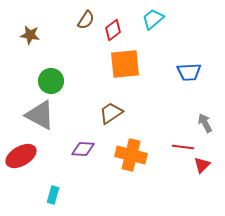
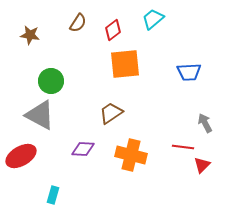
brown semicircle: moved 8 px left, 3 px down
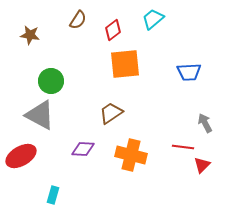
brown semicircle: moved 3 px up
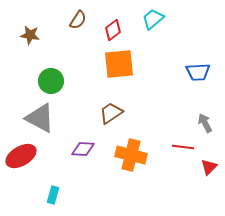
orange square: moved 6 px left
blue trapezoid: moved 9 px right
gray triangle: moved 3 px down
red triangle: moved 7 px right, 2 px down
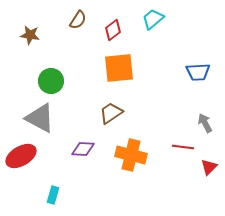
orange square: moved 4 px down
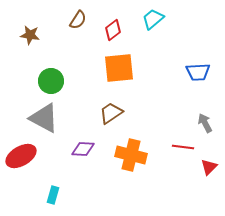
gray triangle: moved 4 px right
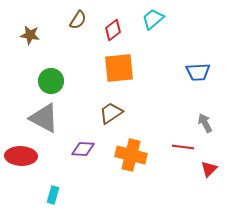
red ellipse: rotated 32 degrees clockwise
red triangle: moved 2 px down
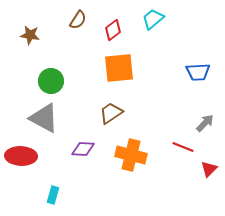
gray arrow: rotated 72 degrees clockwise
red line: rotated 15 degrees clockwise
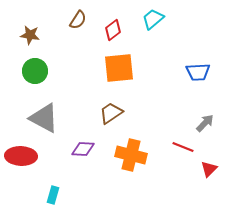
green circle: moved 16 px left, 10 px up
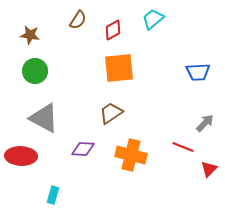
red diamond: rotated 10 degrees clockwise
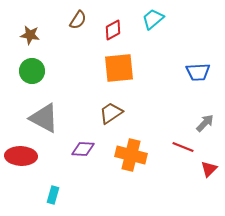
green circle: moved 3 px left
